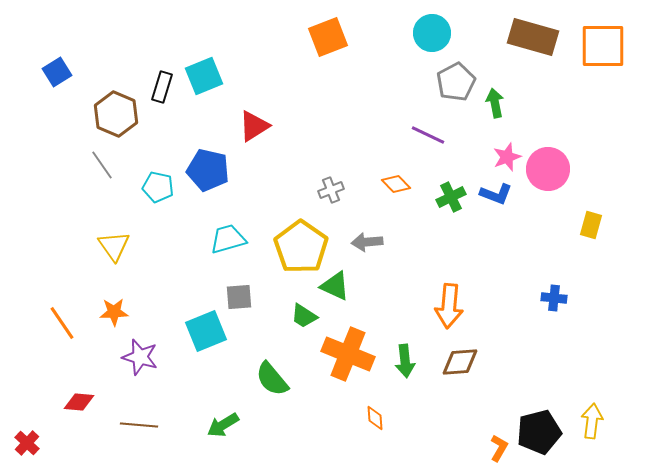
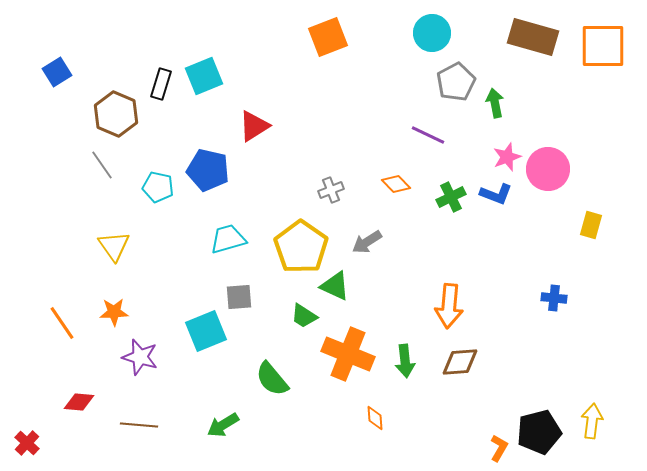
black rectangle at (162, 87): moved 1 px left, 3 px up
gray arrow at (367, 242): rotated 28 degrees counterclockwise
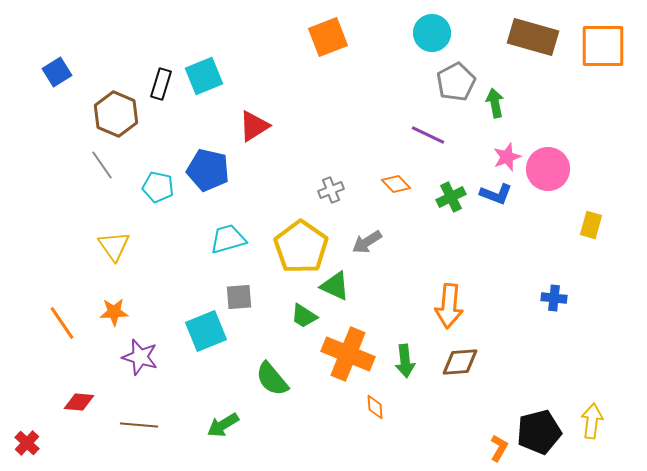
orange diamond at (375, 418): moved 11 px up
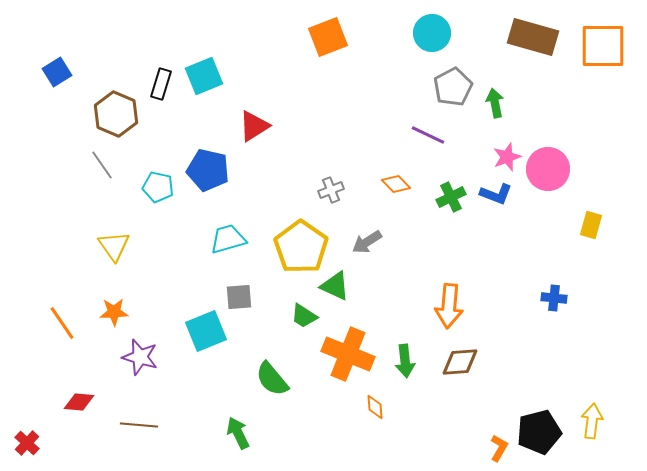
gray pentagon at (456, 82): moved 3 px left, 5 px down
green arrow at (223, 425): moved 15 px right, 8 px down; rotated 96 degrees clockwise
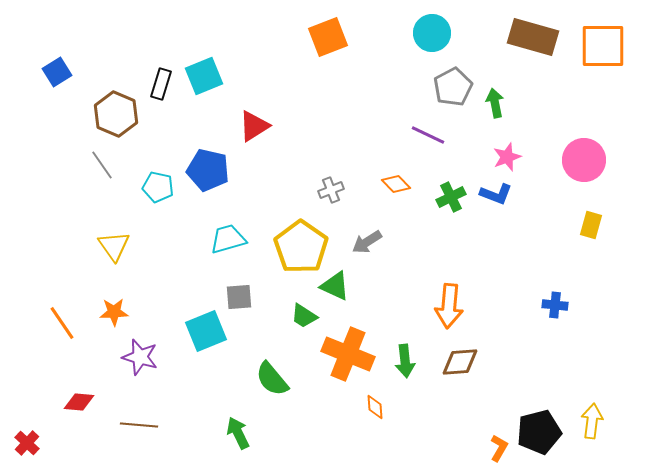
pink circle at (548, 169): moved 36 px right, 9 px up
blue cross at (554, 298): moved 1 px right, 7 px down
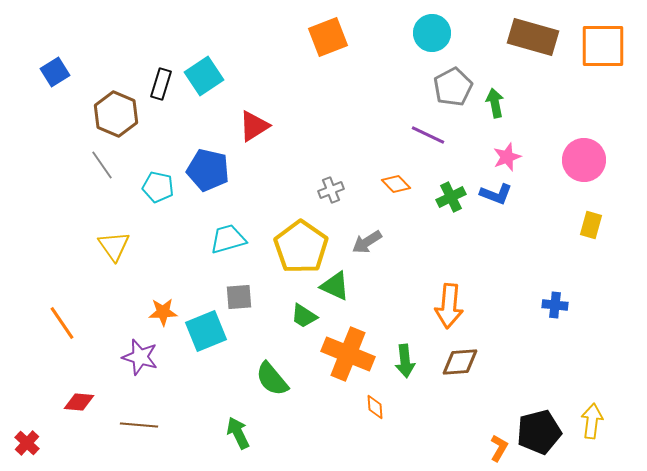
blue square at (57, 72): moved 2 px left
cyan square at (204, 76): rotated 12 degrees counterclockwise
orange star at (114, 312): moved 49 px right
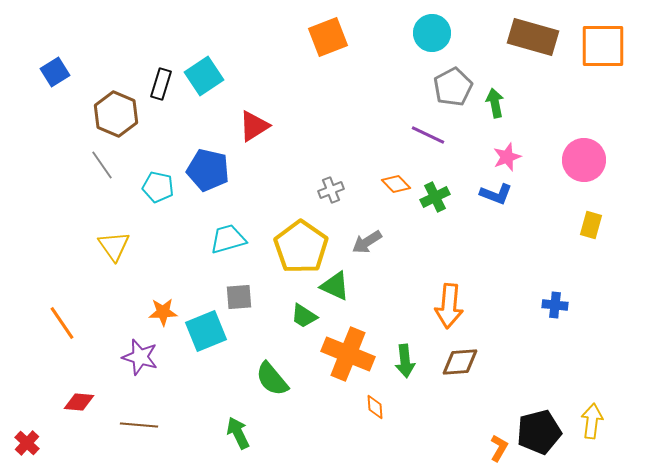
green cross at (451, 197): moved 16 px left
